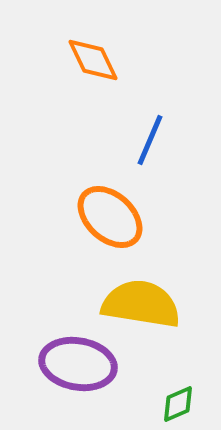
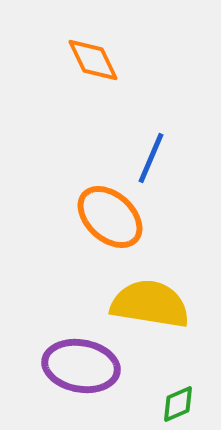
blue line: moved 1 px right, 18 px down
yellow semicircle: moved 9 px right
purple ellipse: moved 3 px right, 2 px down
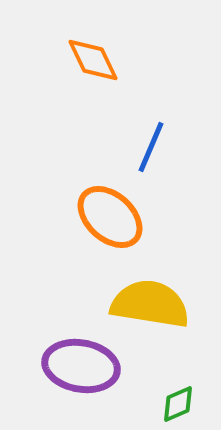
blue line: moved 11 px up
